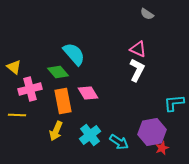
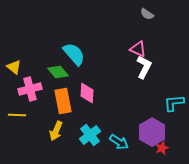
white L-shape: moved 7 px right, 3 px up
pink diamond: moved 1 px left; rotated 35 degrees clockwise
purple hexagon: rotated 20 degrees counterclockwise
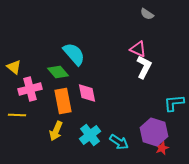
pink diamond: rotated 15 degrees counterclockwise
purple hexagon: moved 2 px right; rotated 12 degrees counterclockwise
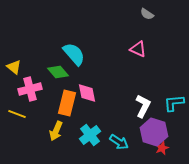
white L-shape: moved 1 px left, 39 px down
orange rectangle: moved 4 px right, 2 px down; rotated 25 degrees clockwise
yellow line: moved 1 px up; rotated 18 degrees clockwise
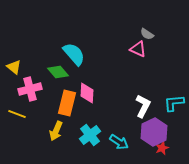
gray semicircle: moved 20 px down
pink diamond: rotated 15 degrees clockwise
purple hexagon: rotated 16 degrees clockwise
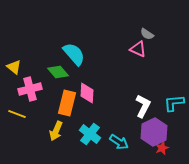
cyan cross: moved 1 px up; rotated 15 degrees counterclockwise
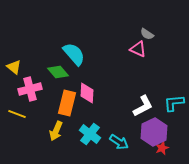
white L-shape: rotated 35 degrees clockwise
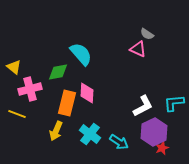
cyan semicircle: moved 7 px right
green diamond: rotated 60 degrees counterclockwise
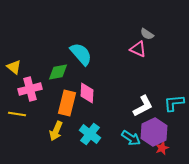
yellow line: rotated 12 degrees counterclockwise
cyan arrow: moved 12 px right, 4 px up
